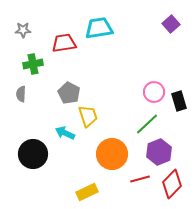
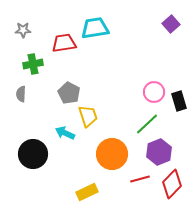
cyan trapezoid: moved 4 px left
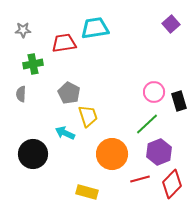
yellow rectangle: rotated 40 degrees clockwise
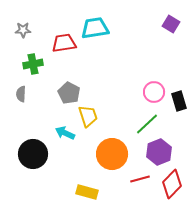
purple square: rotated 18 degrees counterclockwise
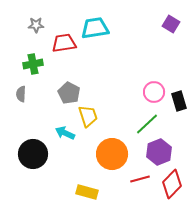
gray star: moved 13 px right, 5 px up
